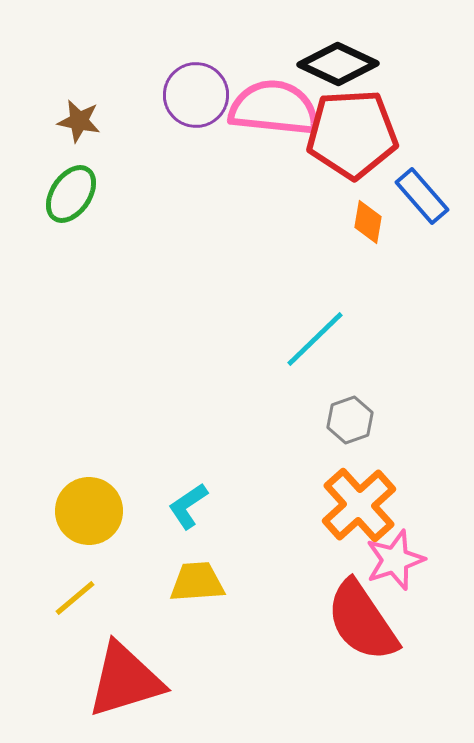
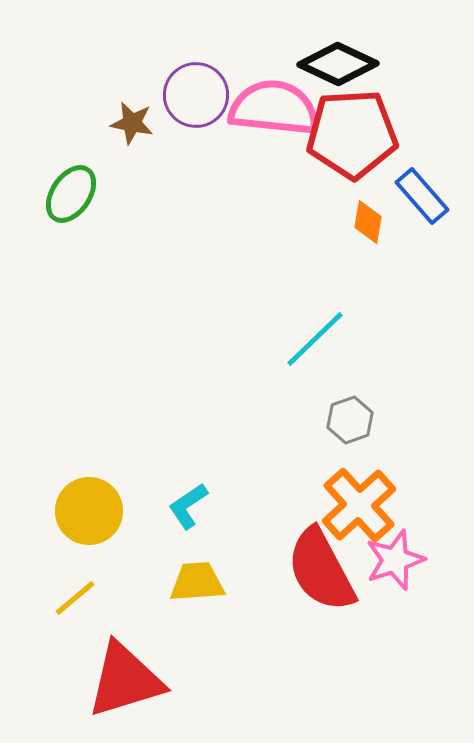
brown star: moved 53 px right, 2 px down
red semicircle: moved 41 px left, 51 px up; rotated 6 degrees clockwise
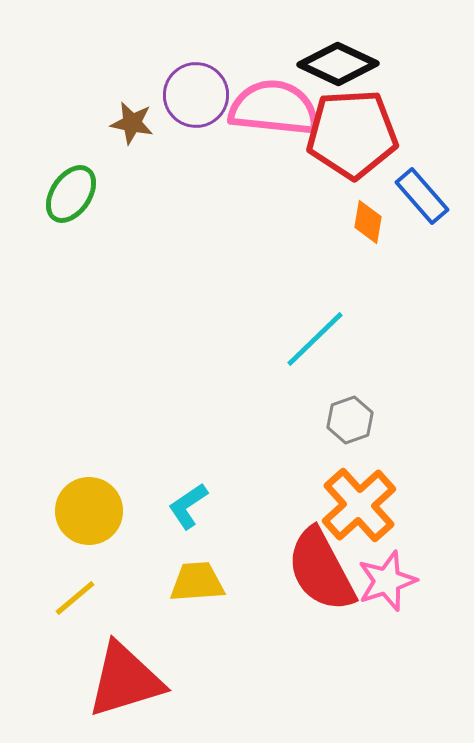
pink star: moved 8 px left, 21 px down
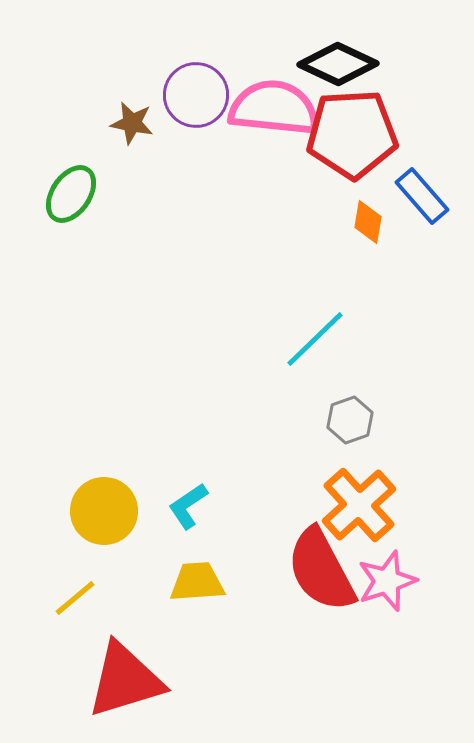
yellow circle: moved 15 px right
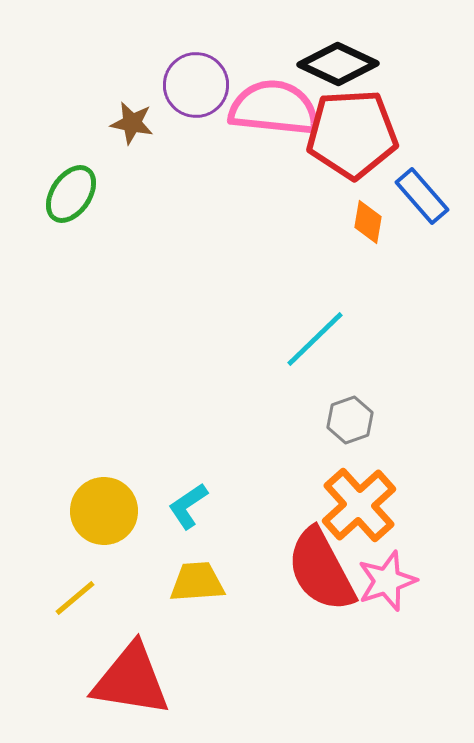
purple circle: moved 10 px up
red triangle: moved 6 px right; rotated 26 degrees clockwise
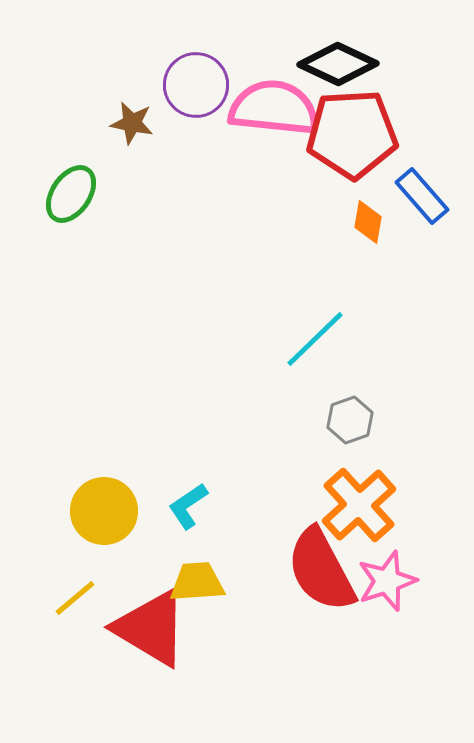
red triangle: moved 20 px right, 52 px up; rotated 22 degrees clockwise
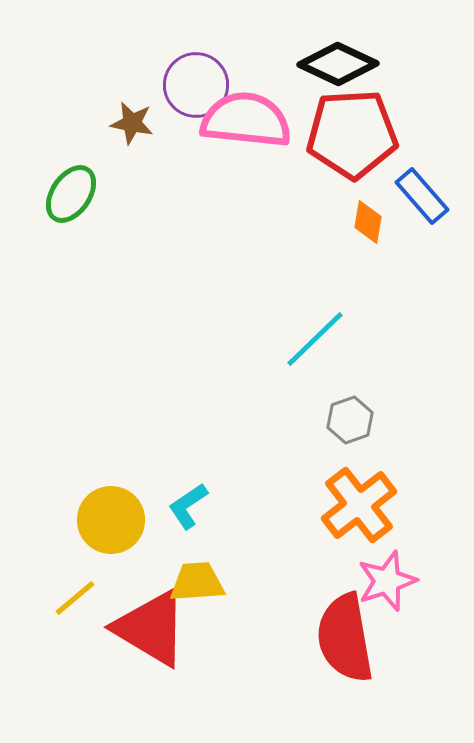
pink semicircle: moved 28 px left, 12 px down
orange cross: rotated 4 degrees clockwise
yellow circle: moved 7 px right, 9 px down
red semicircle: moved 24 px right, 68 px down; rotated 18 degrees clockwise
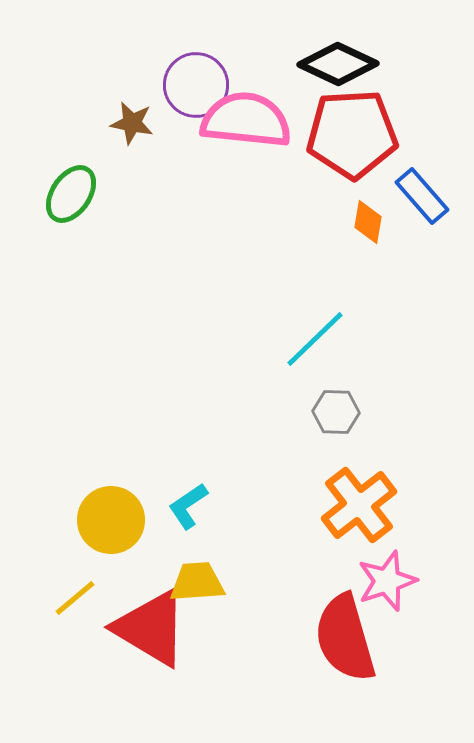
gray hexagon: moved 14 px left, 8 px up; rotated 21 degrees clockwise
red semicircle: rotated 6 degrees counterclockwise
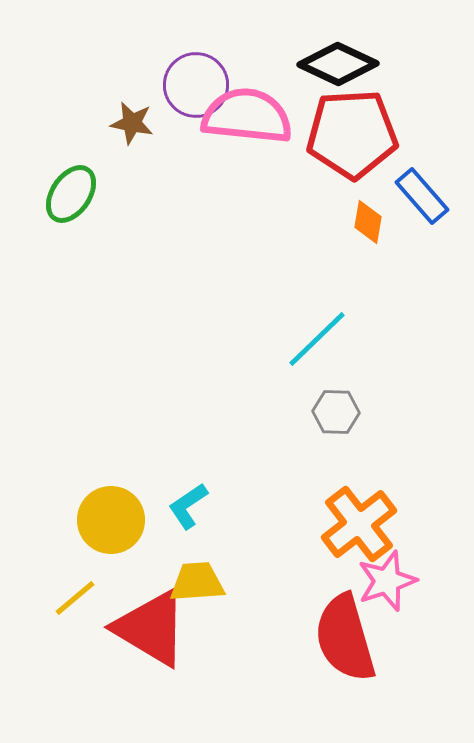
pink semicircle: moved 1 px right, 4 px up
cyan line: moved 2 px right
orange cross: moved 19 px down
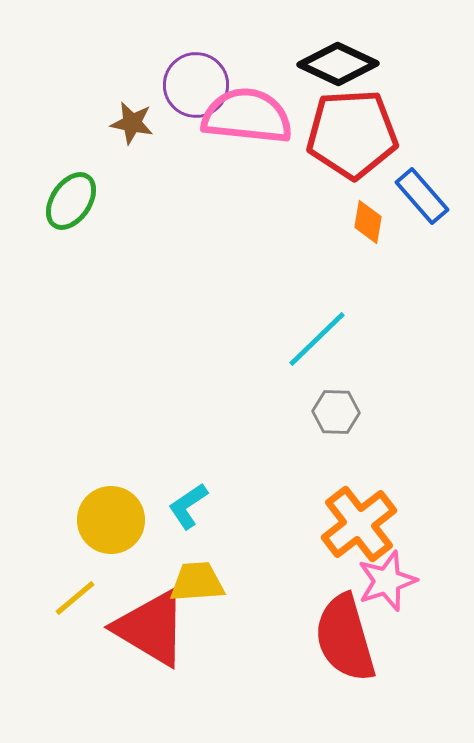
green ellipse: moved 7 px down
